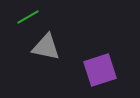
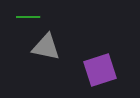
green line: rotated 30 degrees clockwise
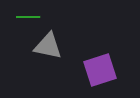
gray triangle: moved 2 px right, 1 px up
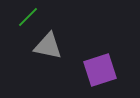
green line: rotated 45 degrees counterclockwise
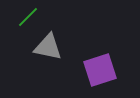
gray triangle: moved 1 px down
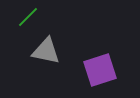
gray triangle: moved 2 px left, 4 px down
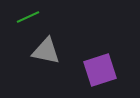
green line: rotated 20 degrees clockwise
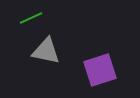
green line: moved 3 px right, 1 px down
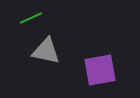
purple square: rotated 8 degrees clockwise
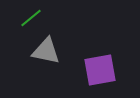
green line: rotated 15 degrees counterclockwise
